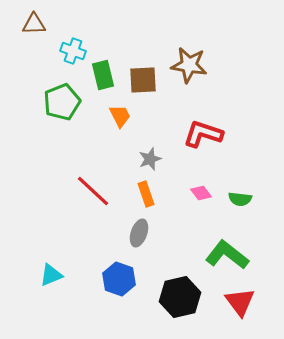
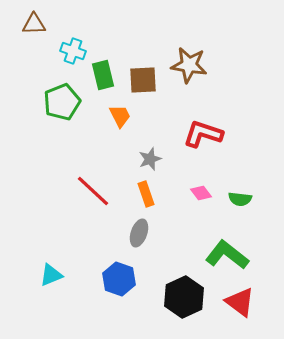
black hexagon: moved 4 px right; rotated 12 degrees counterclockwise
red triangle: rotated 16 degrees counterclockwise
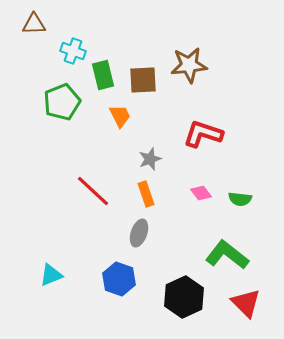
brown star: rotated 15 degrees counterclockwise
red triangle: moved 6 px right, 1 px down; rotated 8 degrees clockwise
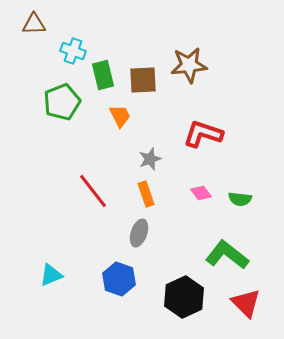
red line: rotated 9 degrees clockwise
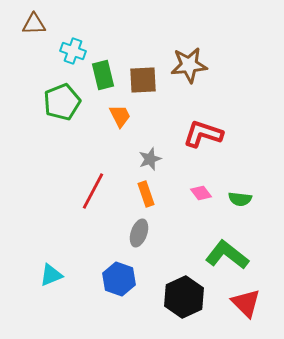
red line: rotated 66 degrees clockwise
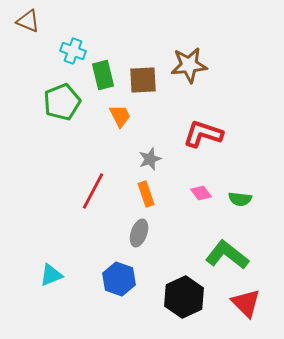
brown triangle: moved 6 px left, 3 px up; rotated 25 degrees clockwise
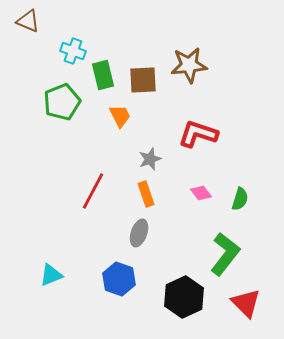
red L-shape: moved 5 px left
green semicircle: rotated 80 degrees counterclockwise
green L-shape: moved 2 px left, 1 px up; rotated 90 degrees clockwise
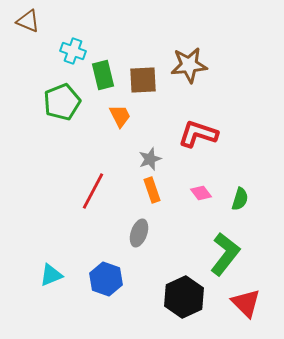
orange rectangle: moved 6 px right, 4 px up
blue hexagon: moved 13 px left
